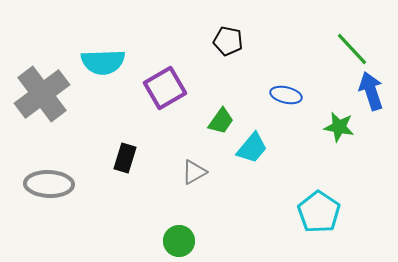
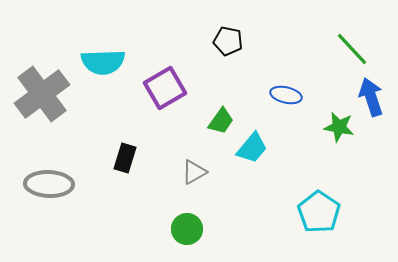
blue arrow: moved 6 px down
green circle: moved 8 px right, 12 px up
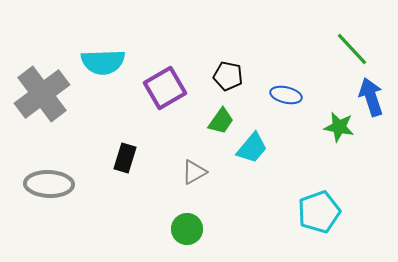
black pentagon: moved 35 px down
cyan pentagon: rotated 18 degrees clockwise
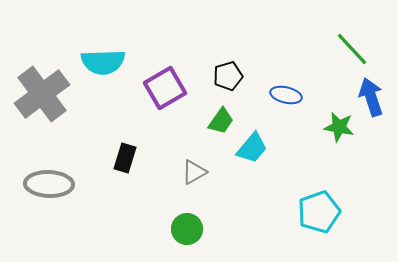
black pentagon: rotated 28 degrees counterclockwise
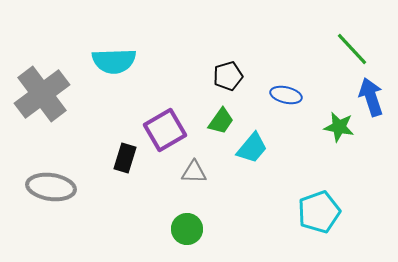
cyan semicircle: moved 11 px right, 1 px up
purple square: moved 42 px down
gray triangle: rotated 32 degrees clockwise
gray ellipse: moved 2 px right, 3 px down; rotated 6 degrees clockwise
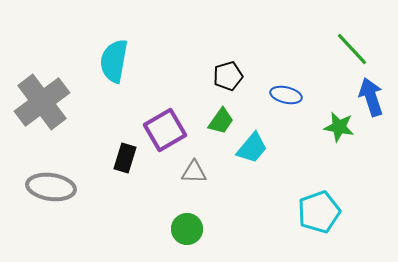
cyan semicircle: rotated 102 degrees clockwise
gray cross: moved 8 px down
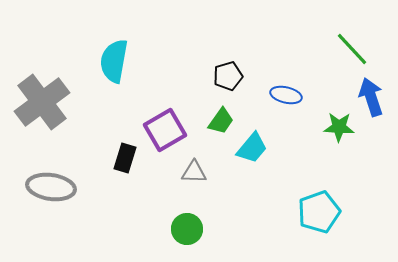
green star: rotated 8 degrees counterclockwise
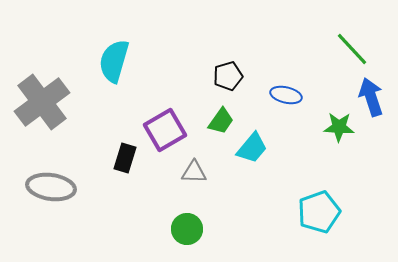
cyan semicircle: rotated 6 degrees clockwise
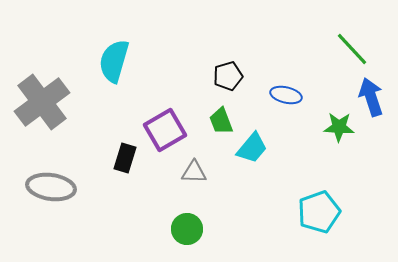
green trapezoid: rotated 124 degrees clockwise
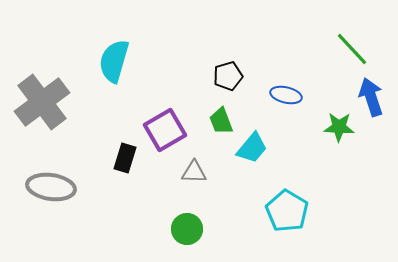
cyan pentagon: moved 32 px left, 1 px up; rotated 21 degrees counterclockwise
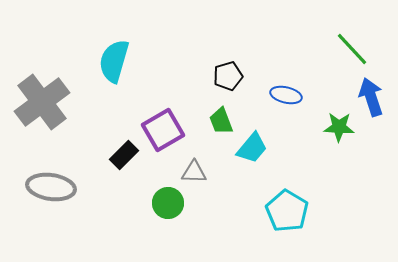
purple square: moved 2 px left
black rectangle: moved 1 px left, 3 px up; rotated 28 degrees clockwise
green circle: moved 19 px left, 26 px up
